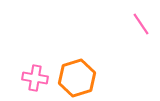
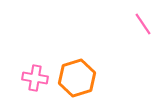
pink line: moved 2 px right
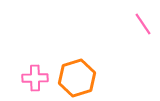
pink cross: rotated 10 degrees counterclockwise
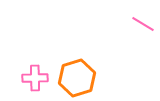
pink line: rotated 25 degrees counterclockwise
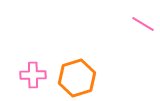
pink cross: moved 2 px left, 3 px up
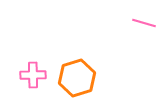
pink line: moved 1 px right, 1 px up; rotated 15 degrees counterclockwise
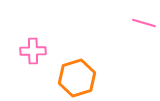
pink cross: moved 24 px up
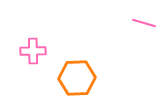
orange hexagon: rotated 15 degrees clockwise
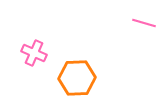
pink cross: moved 1 px right, 2 px down; rotated 25 degrees clockwise
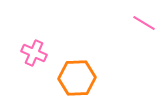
pink line: rotated 15 degrees clockwise
